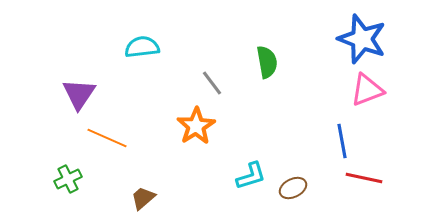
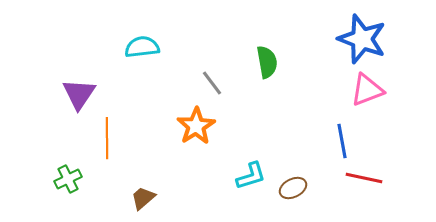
orange line: rotated 66 degrees clockwise
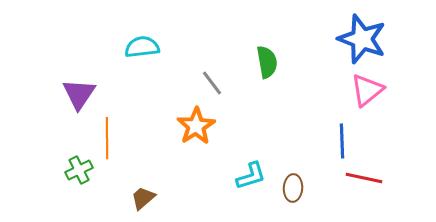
pink triangle: rotated 18 degrees counterclockwise
blue line: rotated 8 degrees clockwise
green cross: moved 11 px right, 9 px up
brown ellipse: rotated 60 degrees counterclockwise
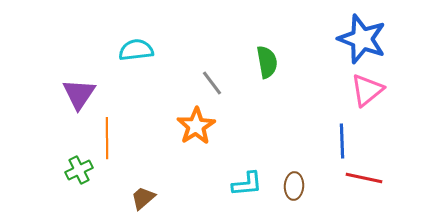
cyan semicircle: moved 6 px left, 3 px down
cyan L-shape: moved 4 px left, 8 px down; rotated 12 degrees clockwise
brown ellipse: moved 1 px right, 2 px up
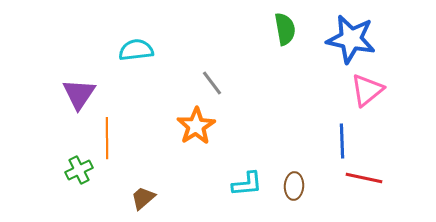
blue star: moved 11 px left; rotated 9 degrees counterclockwise
green semicircle: moved 18 px right, 33 px up
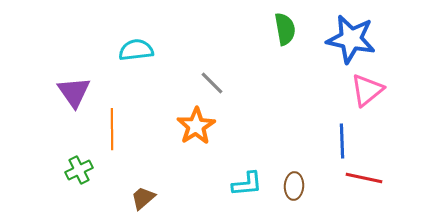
gray line: rotated 8 degrees counterclockwise
purple triangle: moved 5 px left, 2 px up; rotated 9 degrees counterclockwise
orange line: moved 5 px right, 9 px up
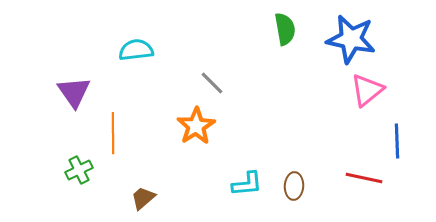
orange line: moved 1 px right, 4 px down
blue line: moved 55 px right
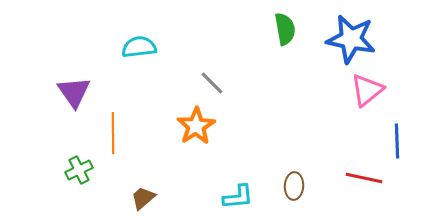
cyan semicircle: moved 3 px right, 3 px up
cyan L-shape: moved 9 px left, 13 px down
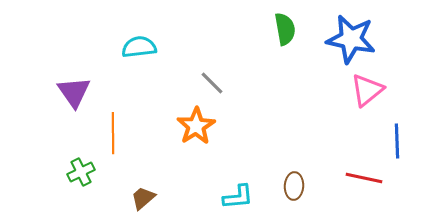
green cross: moved 2 px right, 2 px down
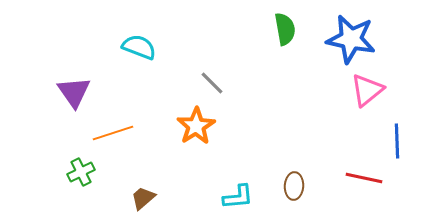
cyan semicircle: rotated 28 degrees clockwise
orange line: rotated 72 degrees clockwise
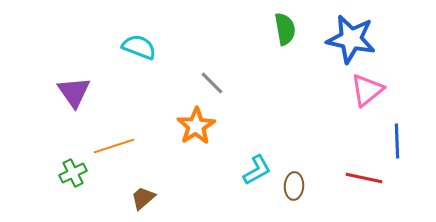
orange line: moved 1 px right, 13 px down
green cross: moved 8 px left, 1 px down
cyan L-shape: moved 19 px right, 27 px up; rotated 24 degrees counterclockwise
